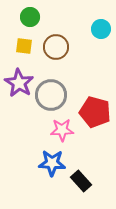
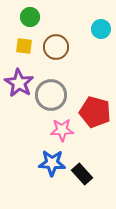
black rectangle: moved 1 px right, 7 px up
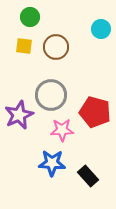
purple star: moved 32 px down; rotated 16 degrees clockwise
black rectangle: moved 6 px right, 2 px down
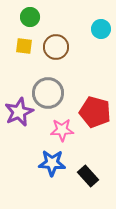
gray circle: moved 3 px left, 2 px up
purple star: moved 3 px up
